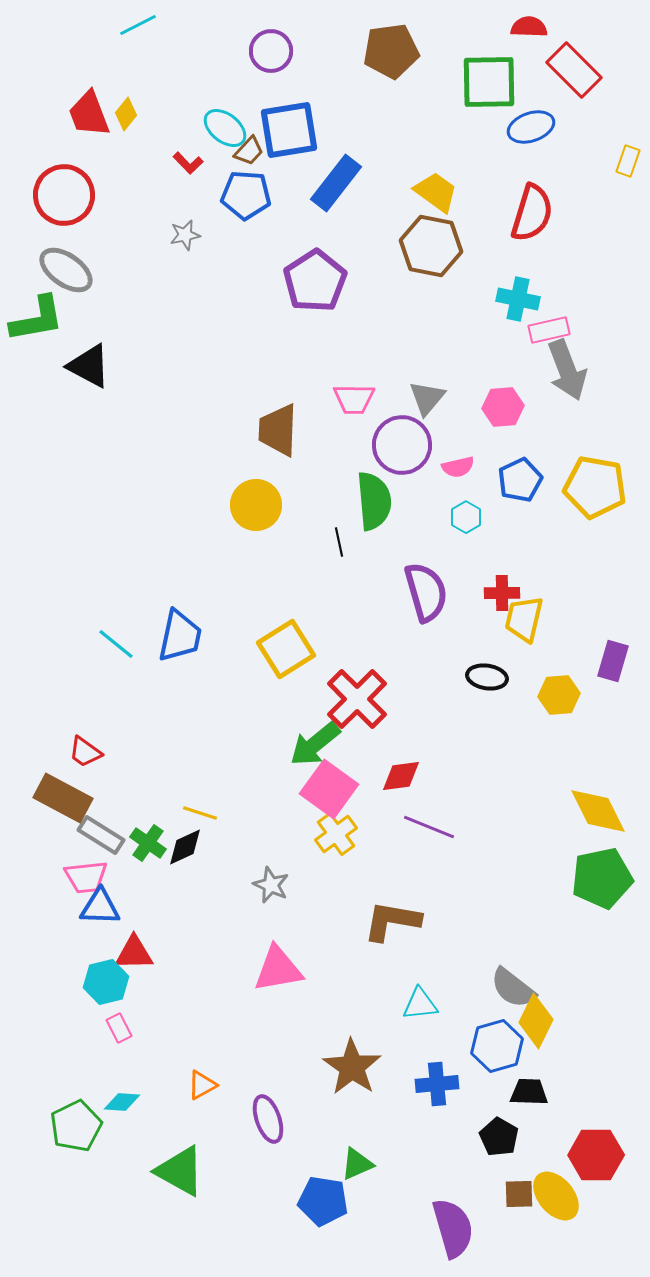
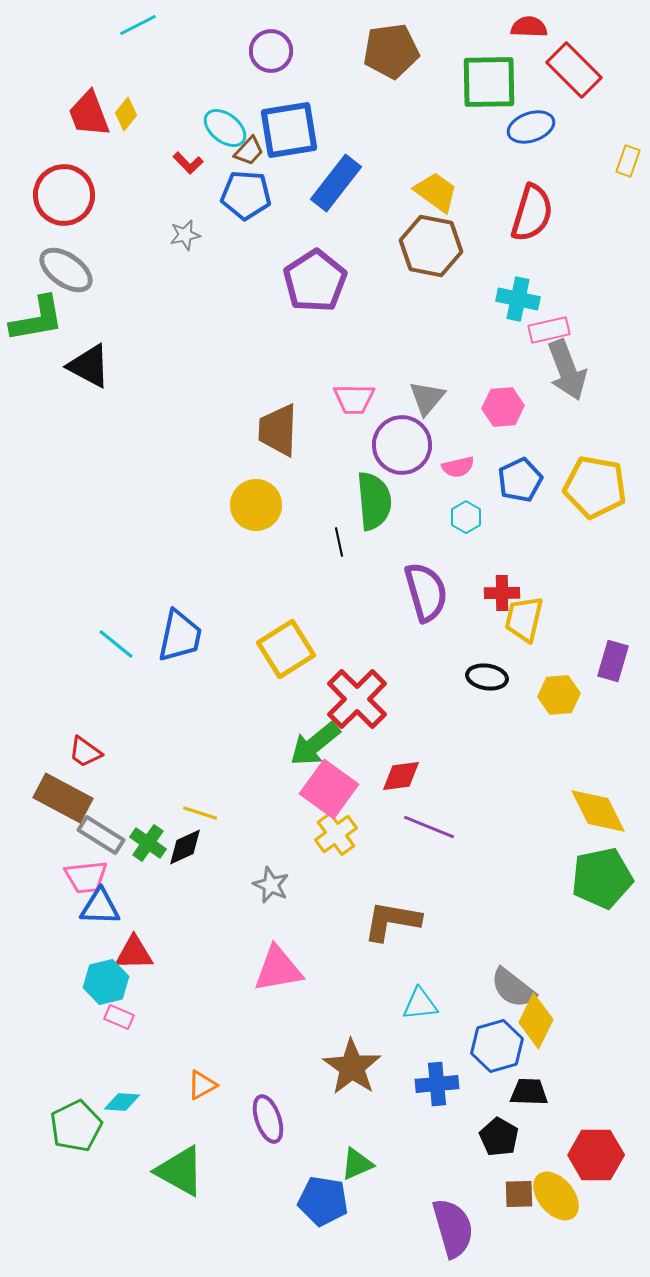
pink rectangle at (119, 1028): moved 11 px up; rotated 40 degrees counterclockwise
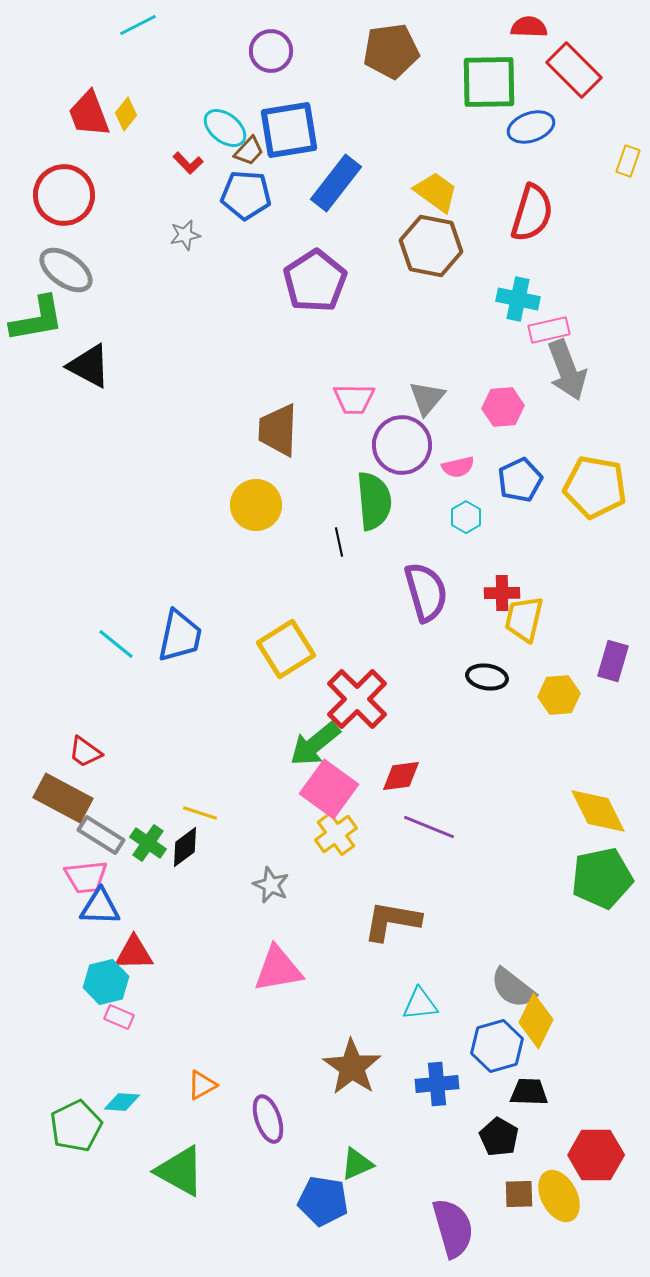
black diamond at (185, 847): rotated 12 degrees counterclockwise
yellow ellipse at (556, 1196): moved 3 px right; rotated 12 degrees clockwise
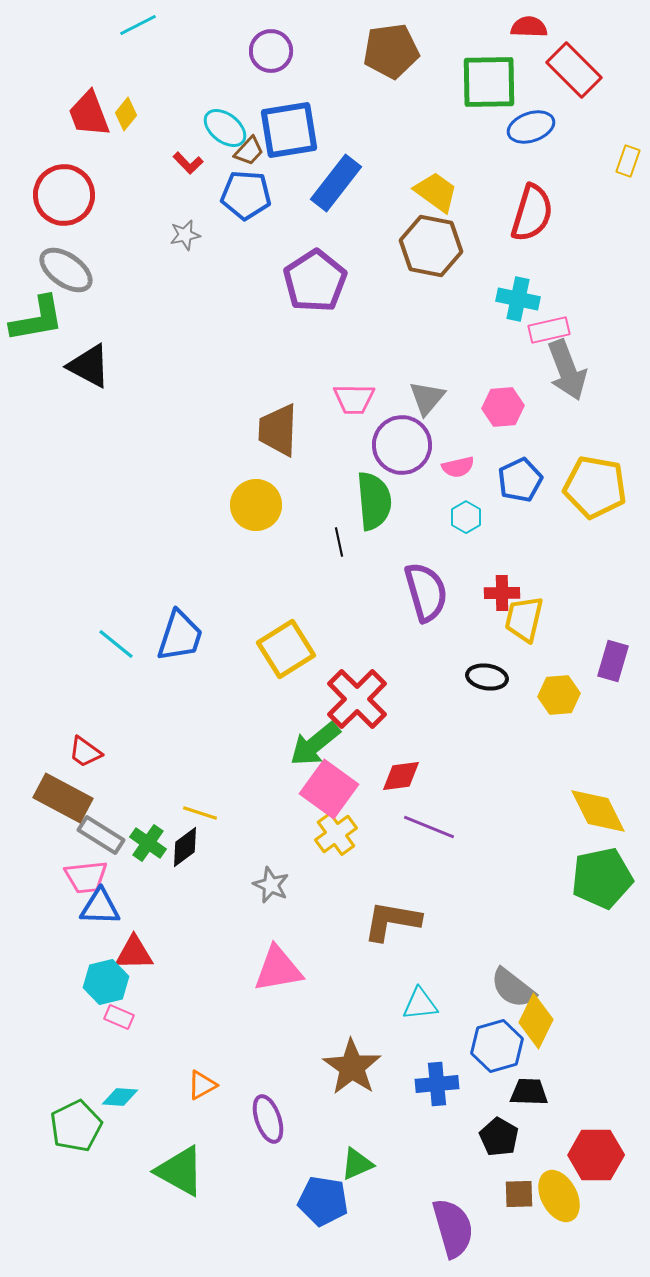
blue trapezoid at (180, 636): rotated 6 degrees clockwise
cyan diamond at (122, 1102): moved 2 px left, 5 px up
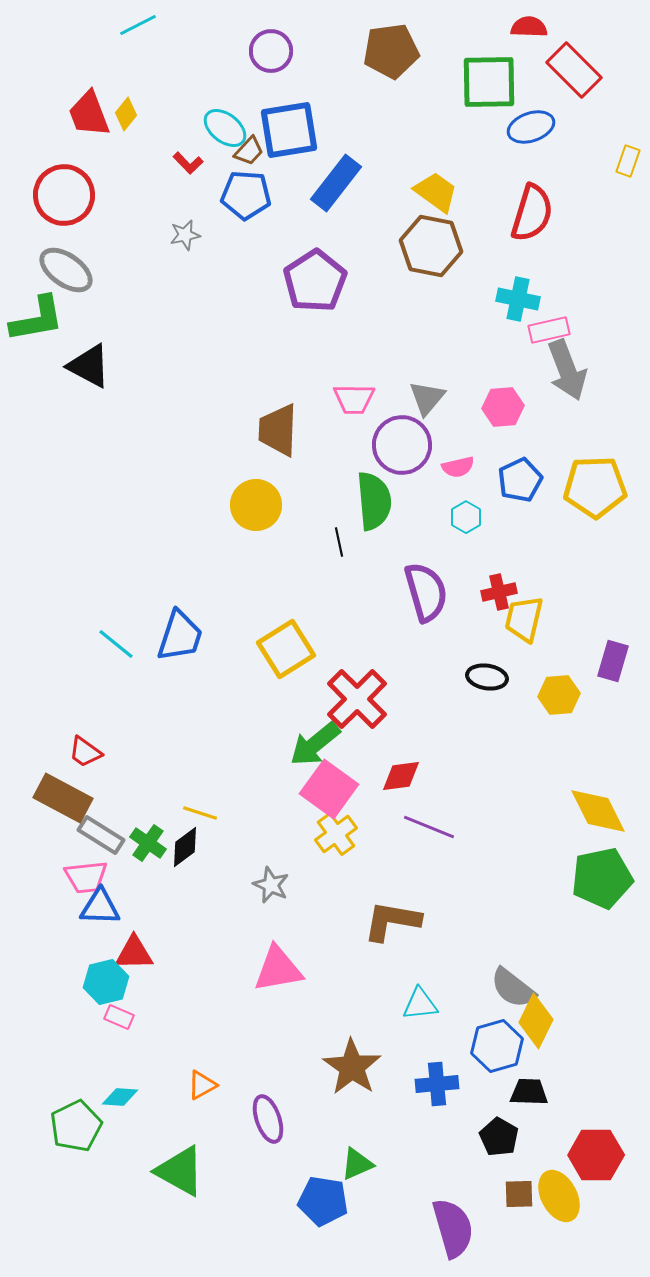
yellow pentagon at (595, 487): rotated 12 degrees counterclockwise
red cross at (502, 593): moved 3 px left, 1 px up; rotated 12 degrees counterclockwise
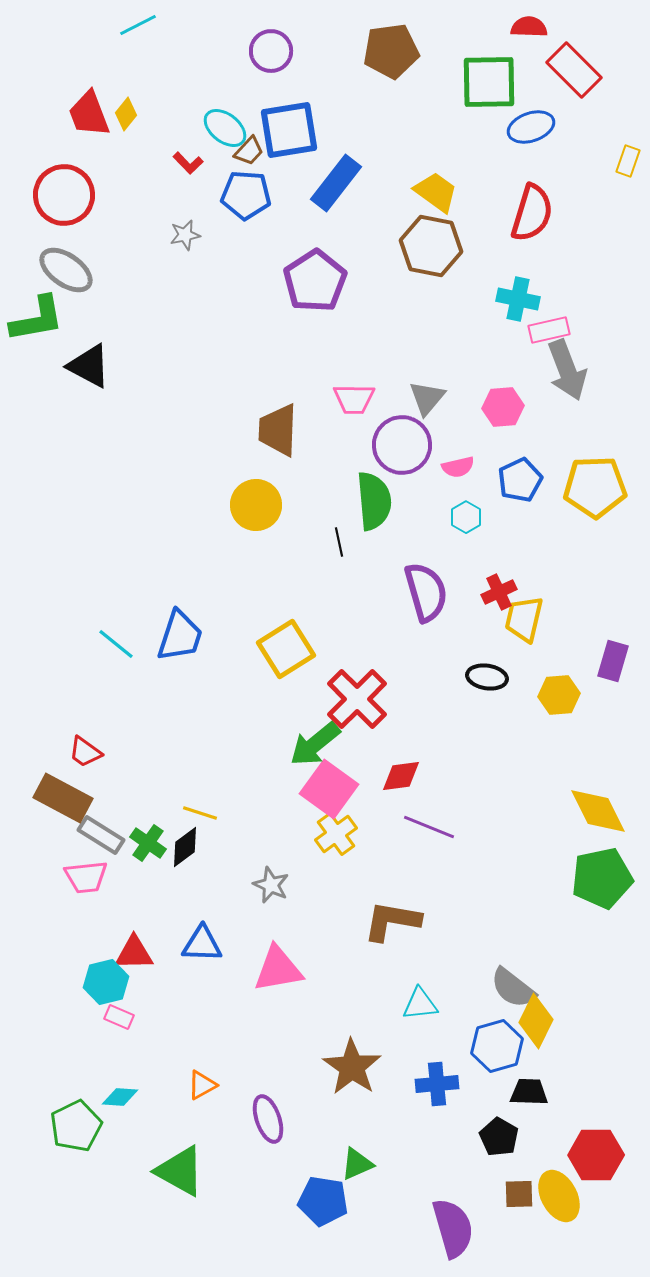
red cross at (499, 592): rotated 12 degrees counterclockwise
blue triangle at (100, 907): moved 102 px right, 37 px down
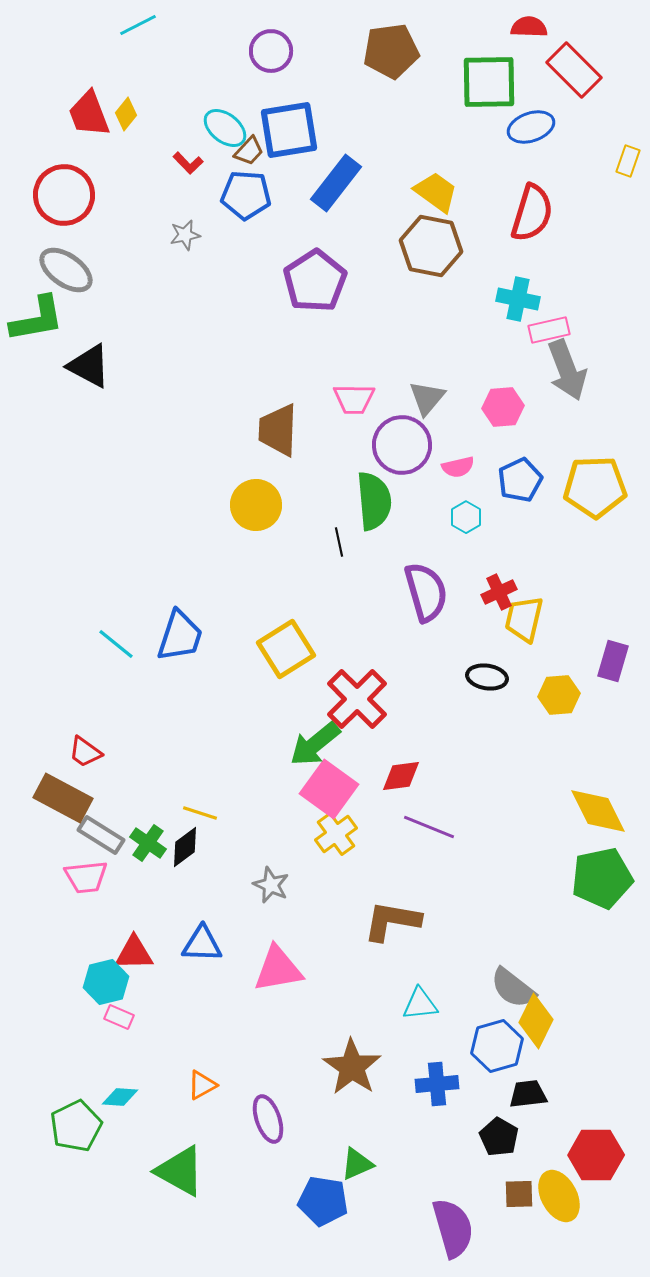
black trapezoid at (529, 1092): moved 1 px left, 2 px down; rotated 9 degrees counterclockwise
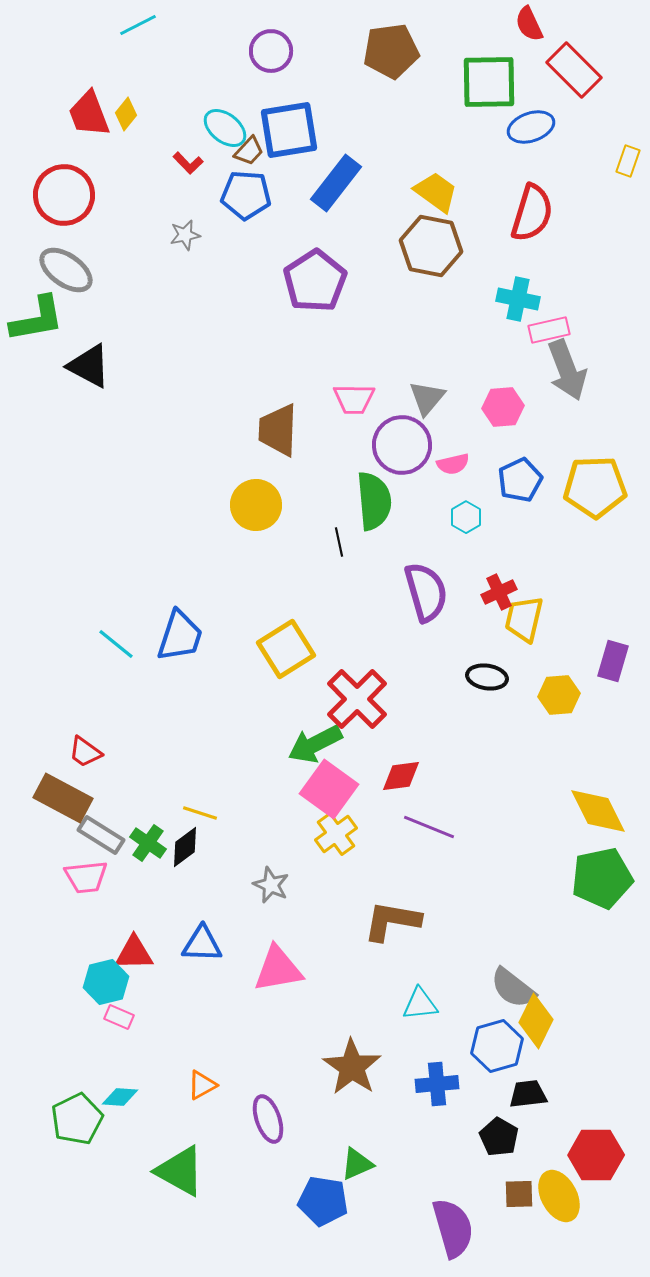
red semicircle at (529, 27): moved 3 px up; rotated 117 degrees counterclockwise
pink semicircle at (458, 467): moved 5 px left, 3 px up
green arrow at (315, 744): rotated 12 degrees clockwise
green pentagon at (76, 1126): moved 1 px right, 7 px up
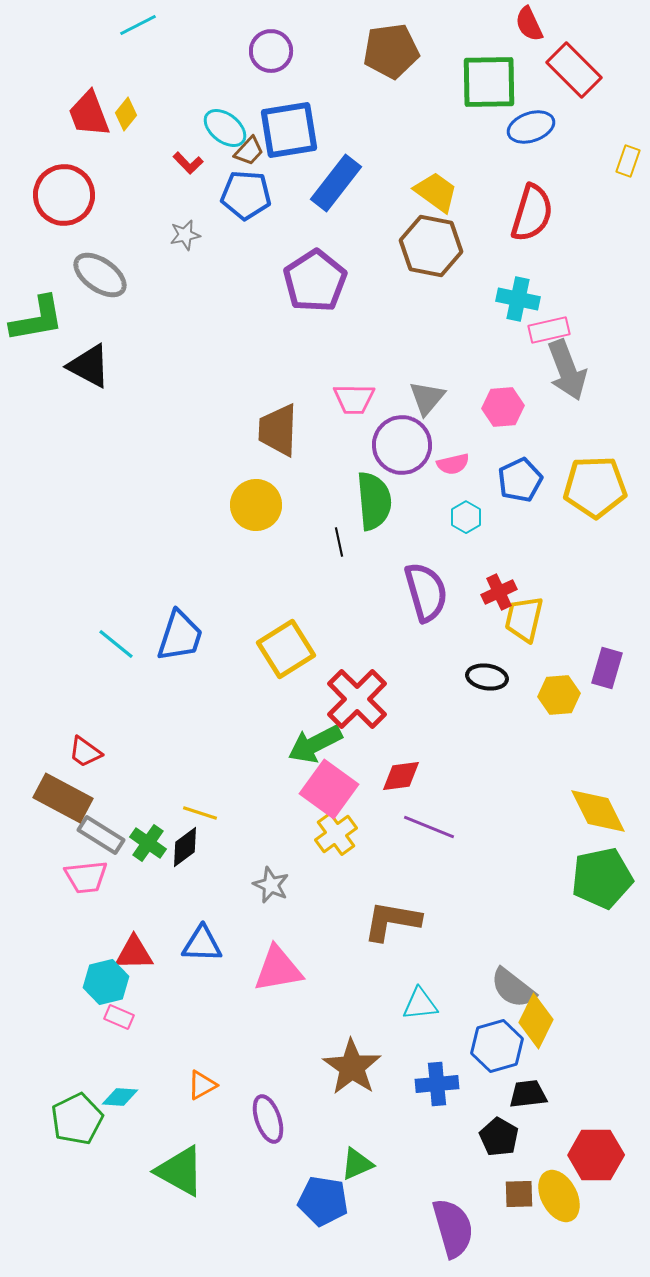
gray ellipse at (66, 270): moved 34 px right, 5 px down
purple rectangle at (613, 661): moved 6 px left, 7 px down
